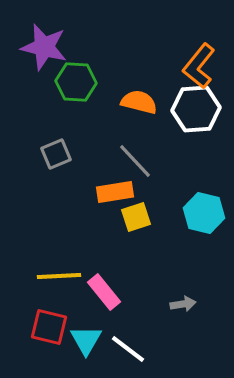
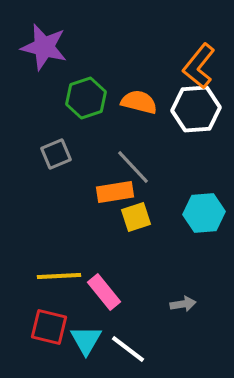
green hexagon: moved 10 px right, 16 px down; rotated 21 degrees counterclockwise
gray line: moved 2 px left, 6 px down
cyan hexagon: rotated 18 degrees counterclockwise
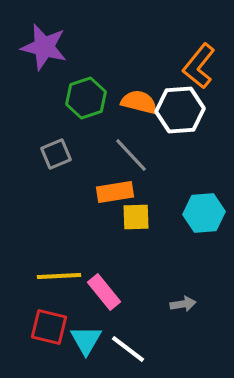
white hexagon: moved 16 px left, 1 px down
gray line: moved 2 px left, 12 px up
yellow square: rotated 16 degrees clockwise
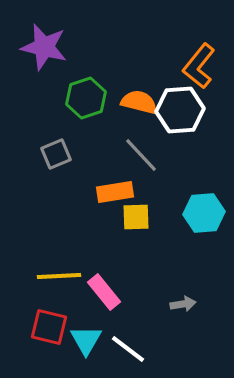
gray line: moved 10 px right
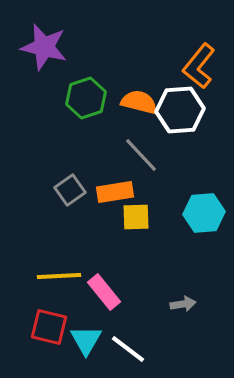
gray square: moved 14 px right, 36 px down; rotated 12 degrees counterclockwise
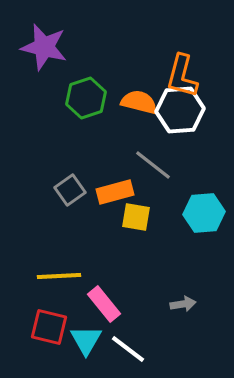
orange L-shape: moved 17 px left, 10 px down; rotated 24 degrees counterclockwise
gray line: moved 12 px right, 10 px down; rotated 9 degrees counterclockwise
orange rectangle: rotated 6 degrees counterclockwise
yellow square: rotated 12 degrees clockwise
pink rectangle: moved 12 px down
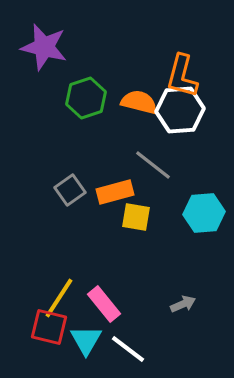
yellow line: moved 22 px down; rotated 54 degrees counterclockwise
gray arrow: rotated 15 degrees counterclockwise
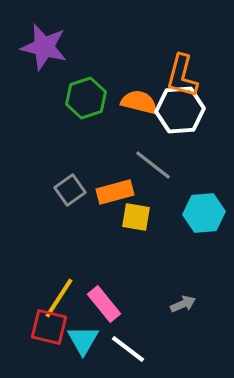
cyan triangle: moved 3 px left
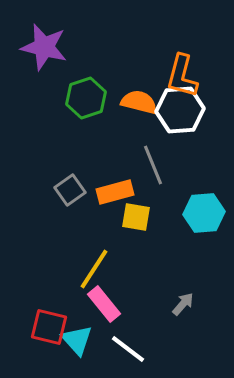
gray line: rotated 30 degrees clockwise
yellow line: moved 35 px right, 29 px up
gray arrow: rotated 25 degrees counterclockwise
cyan triangle: moved 6 px left; rotated 12 degrees counterclockwise
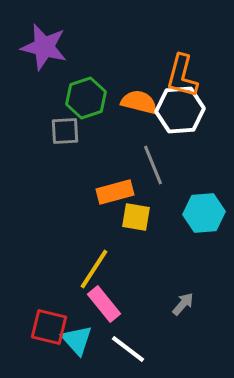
gray square: moved 5 px left, 59 px up; rotated 32 degrees clockwise
